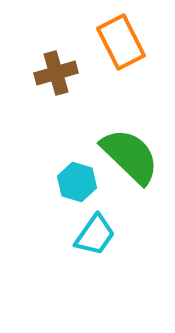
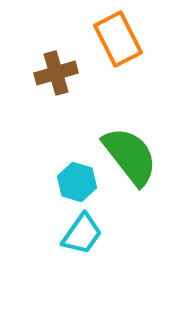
orange rectangle: moved 3 px left, 3 px up
green semicircle: rotated 8 degrees clockwise
cyan trapezoid: moved 13 px left, 1 px up
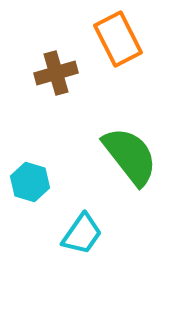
cyan hexagon: moved 47 px left
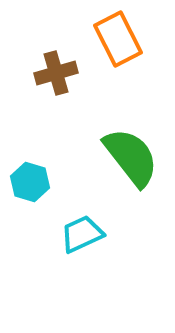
green semicircle: moved 1 px right, 1 px down
cyan trapezoid: rotated 150 degrees counterclockwise
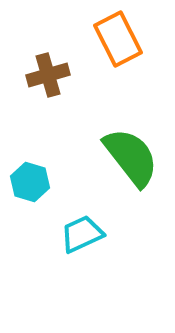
brown cross: moved 8 px left, 2 px down
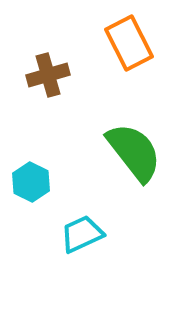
orange rectangle: moved 11 px right, 4 px down
green semicircle: moved 3 px right, 5 px up
cyan hexagon: moved 1 px right; rotated 9 degrees clockwise
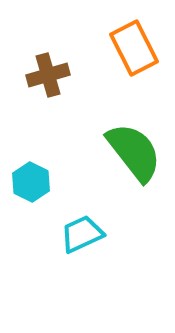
orange rectangle: moved 5 px right, 5 px down
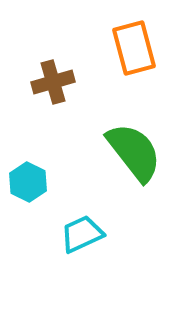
orange rectangle: rotated 12 degrees clockwise
brown cross: moved 5 px right, 7 px down
cyan hexagon: moved 3 px left
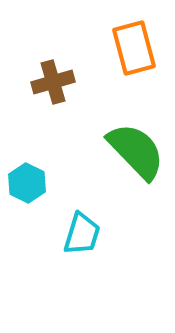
green semicircle: moved 2 px right, 1 px up; rotated 6 degrees counterclockwise
cyan hexagon: moved 1 px left, 1 px down
cyan trapezoid: rotated 132 degrees clockwise
